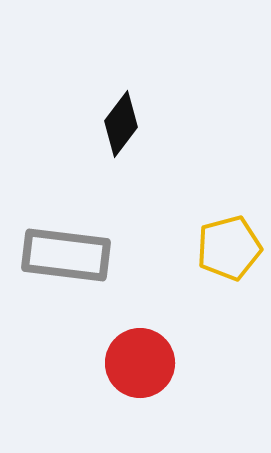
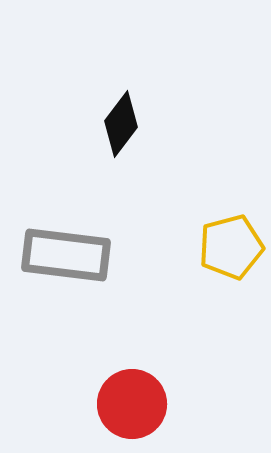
yellow pentagon: moved 2 px right, 1 px up
red circle: moved 8 px left, 41 px down
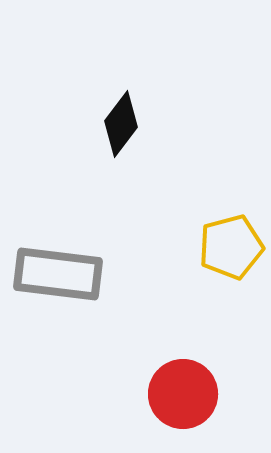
gray rectangle: moved 8 px left, 19 px down
red circle: moved 51 px right, 10 px up
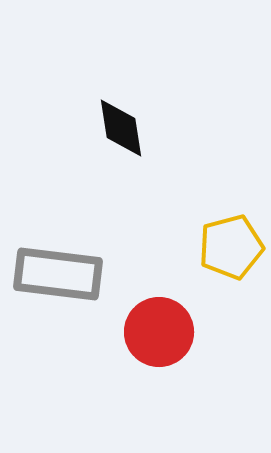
black diamond: moved 4 px down; rotated 46 degrees counterclockwise
red circle: moved 24 px left, 62 px up
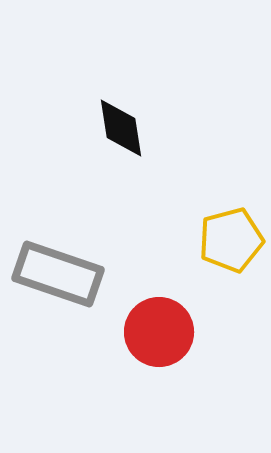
yellow pentagon: moved 7 px up
gray rectangle: rotated 12 degrees clockwise
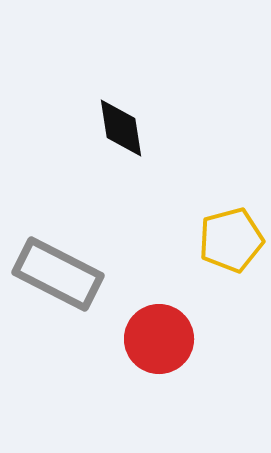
gray rectangle: rotated 8 degrees clockwise
red circle: moved 7 px down
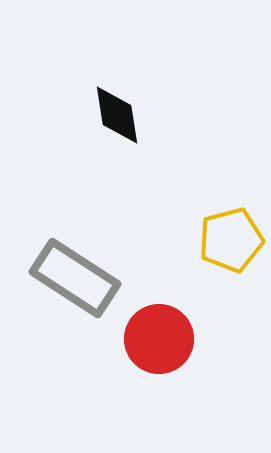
black diamond: moved 4 px left, 13 px up
gray rectangle: moved 17 px right, 4 px down; rotated 6 degrees clockwise
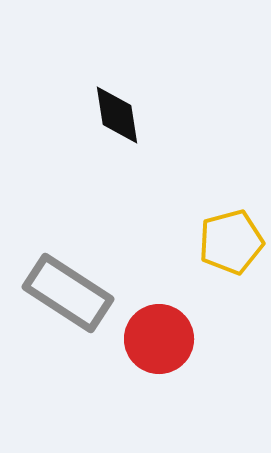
yellow pentagon: moved 2 px down
gray rectangle: moved 7 px left, 15 px down
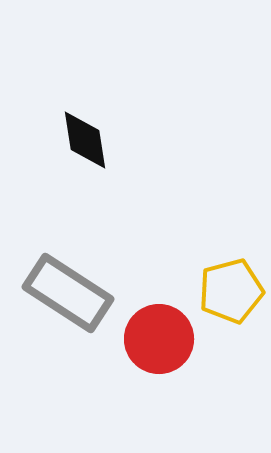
black diamond: moved 32 px left, 25 px down
yellow pentagon: moved 49 px down
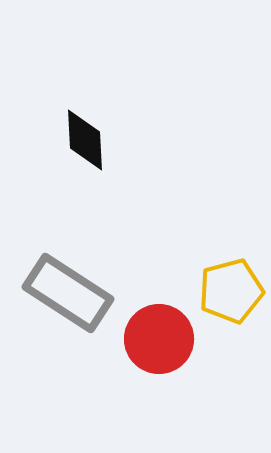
black diamond: rotated 6 degrees clockwise
